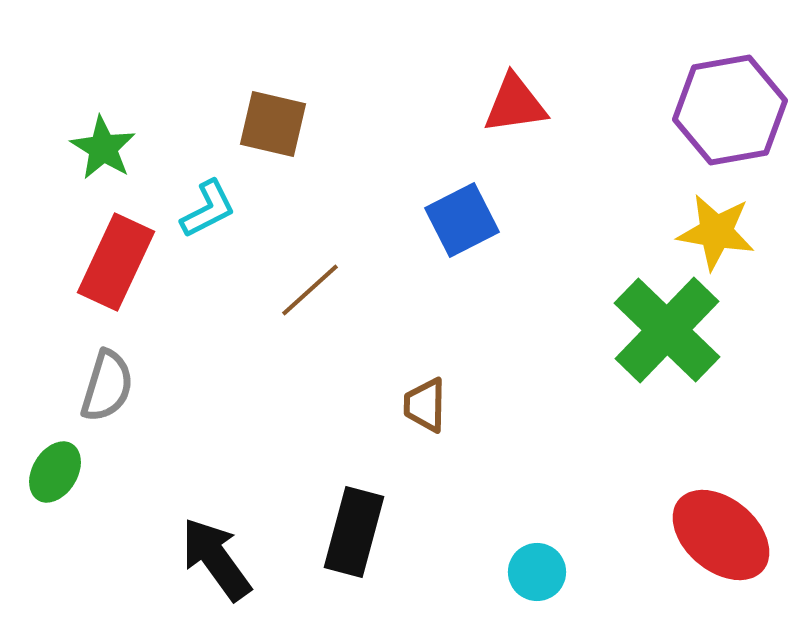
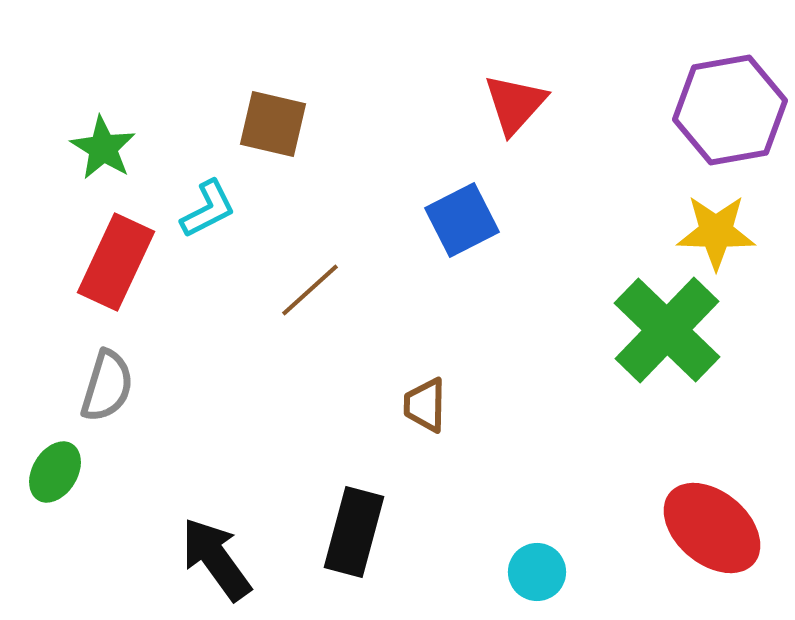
red triangle: rotated 40 degrees counterclockwise
yellow star: rotated 8 degrees counterclockwise
red ellipse: moved 9 px left, 7 px up
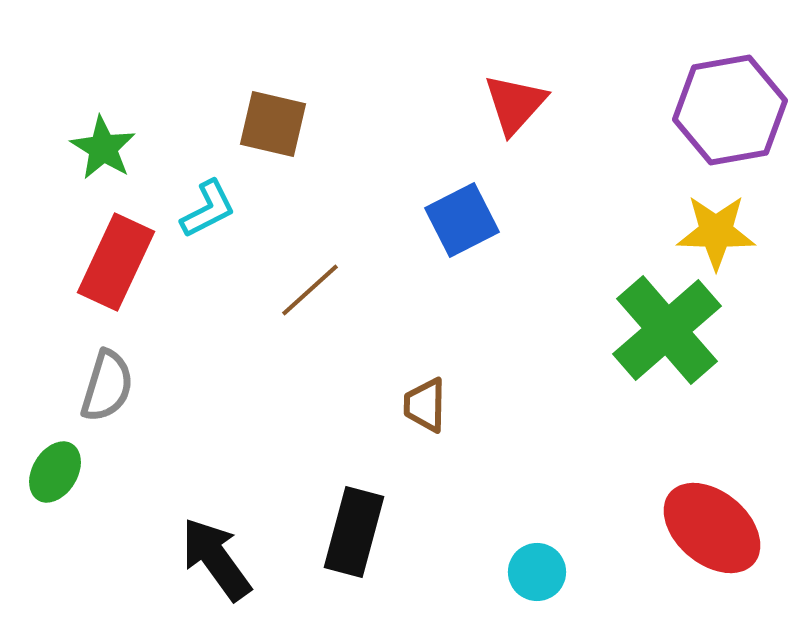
green cross: rotated 5 degrees clockwise
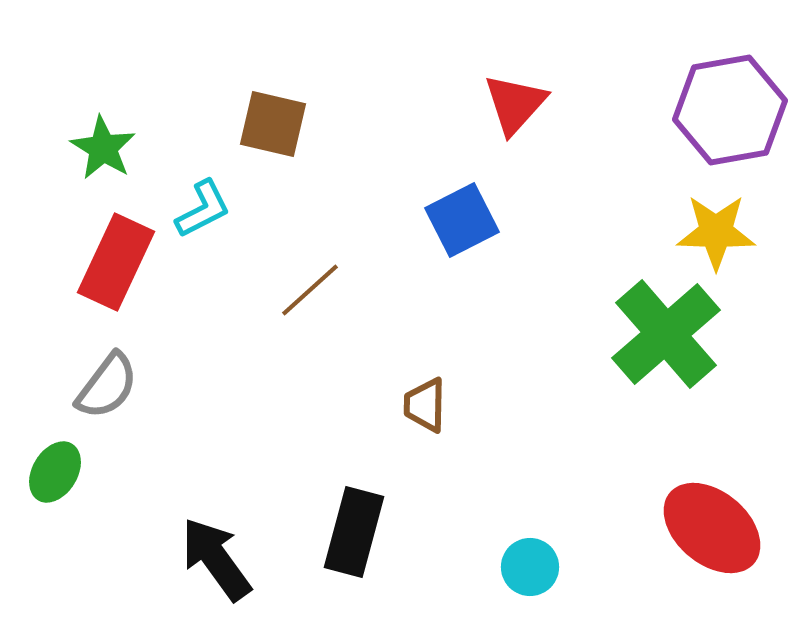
cyan L-shape: moved 5 px left
green cross: moved 1 px left, 4 px down
gray semicircle: rotated 20 degrees clockwise
cyan circle: moved 7 px left, 5 px up
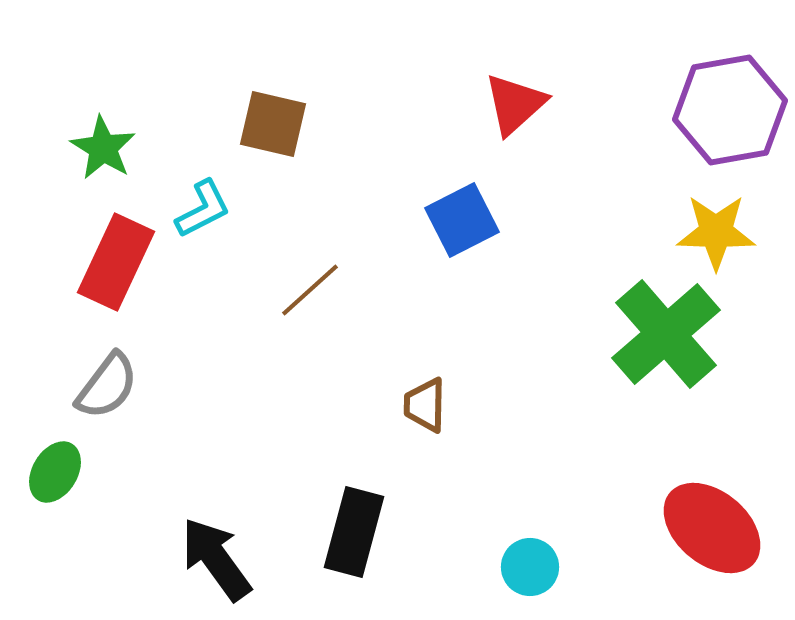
red triangle: rotated 6 degrees clockwise
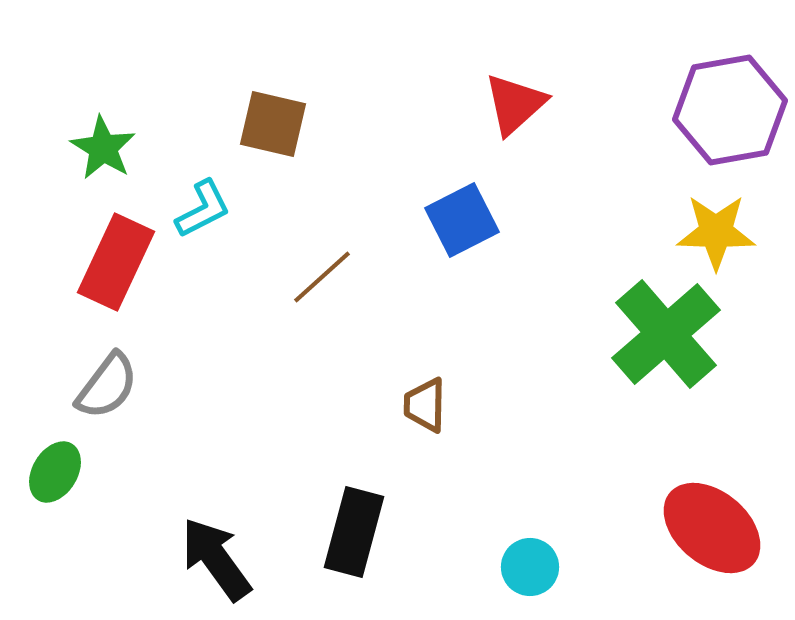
brown line: moved 12 px right, 13 px up
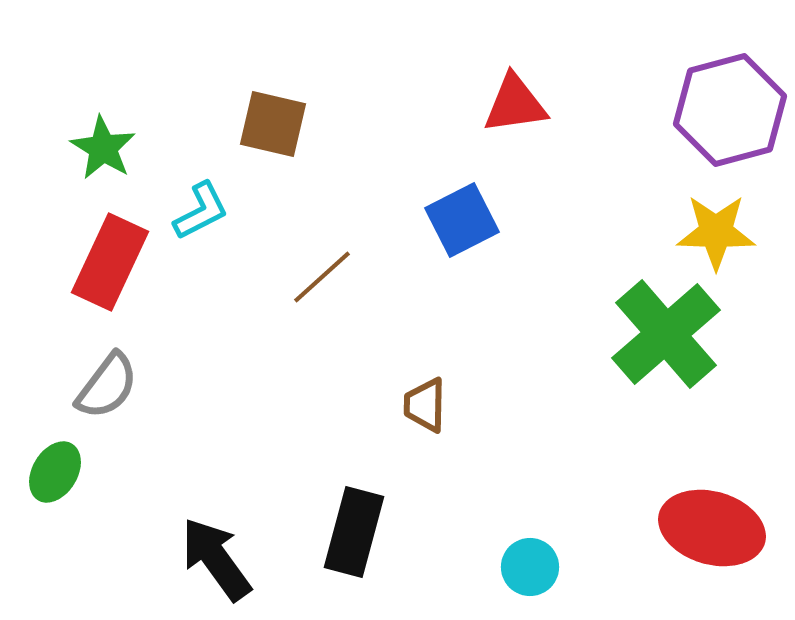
red triangle: rotated 34 degrees clockwise
purple hexagon: rotated 5 degrees counterclockwise
cyan L-shape: moved 2 px left, 2 px down
red rectangle: moved 6 px left
red ellipse: rotated 24 degrees counterclockwise
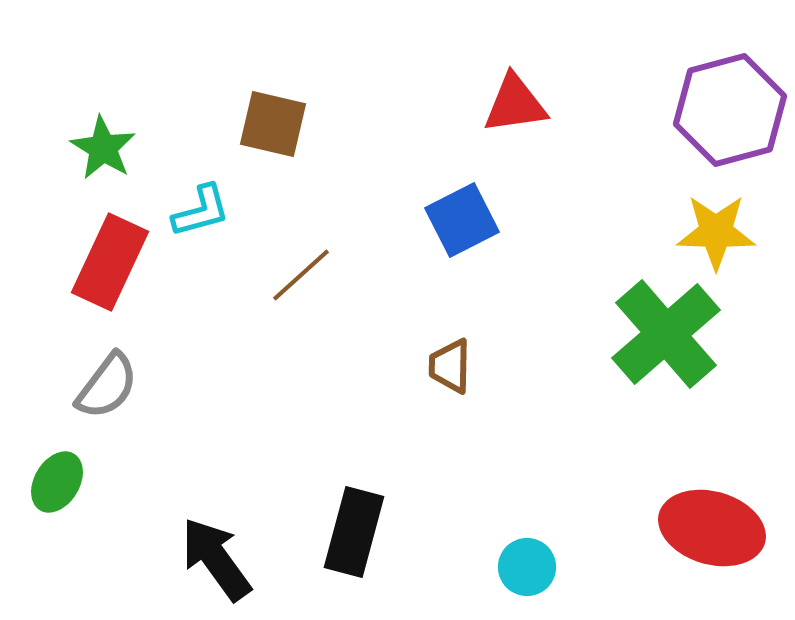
cyan L-shape: rotated 12 degrees clockwise
brown line: moved 21 px left, 2 px up
brown trapezoid: moved 25 px right, 39 px up
green ellipse: moved 2 px right, 10 px down
cyan circle: moved 3 px left
